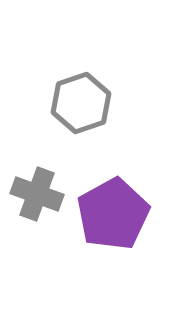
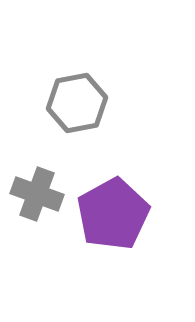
gray hexagon: moved 4 px left; rotated 8 degrees clockwise
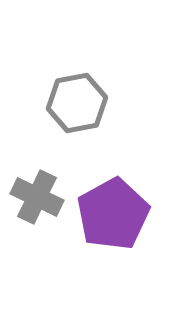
gray cross: moved 3 px down; rotated 6 degrees clockwise
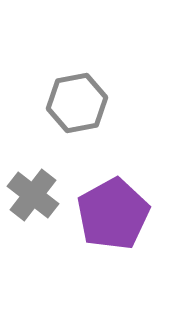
gray cross: moved 4 px left, 2 px up; rotated 12 degrees clockwise
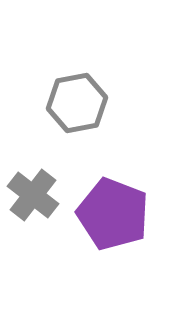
purple pentagon: rotated 22 degrees counterclockwise
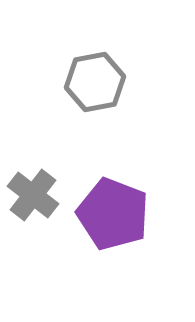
gray hexagon: moved 18 px right, 21 px up
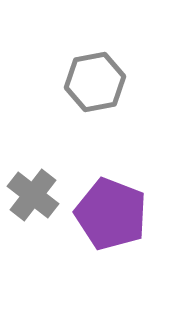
purple pentagon: moved 2 px left
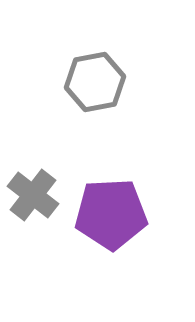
purple pentagon: rotated 24 degrees counterclockwise
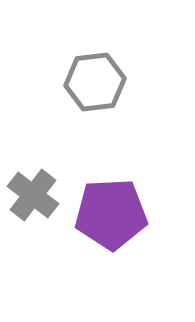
gray hexagon: rotated 4 degrees clockwise
